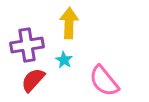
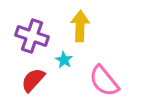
yellow arrow: moved 11 px right, 3 px down
purple cross: moved 5 px right, 9 px up; rotated 28 degrees clockwise
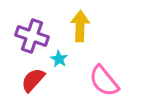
cyan star: moved 5 px left, 1 px up
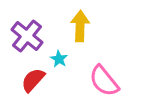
purple cross: moved 5 px left; rotated 20 degrees clockwise
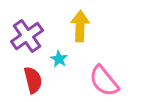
purple cross: rotated 16 degrees clockwise
red semicircle: rotated 124 degrees clockwise
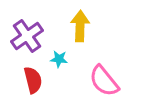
cyan star: rotated 24 degrees counterclockwise
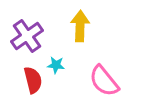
cyan star: moved 3 px left, 6 px down
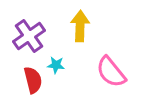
purple cross: moved 2 px right
pink semicircle: moved 7 px right, 9 px up
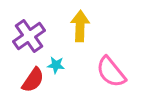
red semicircle: rotated 48 degrees clockwise
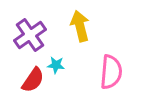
yellow arrow: rotated 16 degrees counterclockwise
purple cross: moved 1 px right, 1 px up
pink semicircle: rotated 136 degrees counterclockwise
